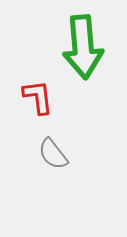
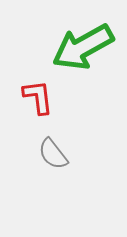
green arrow: rotated 66 degrees clockwise
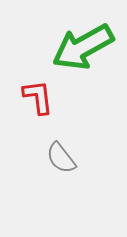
gray semicircle: moved 8 px right, 4 px down
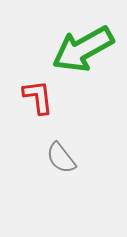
green arrow: moved 2 px down
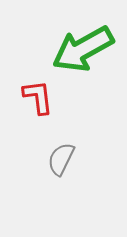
gray semicircle: moved 1 px down; rotated 64 degrees clockwise
